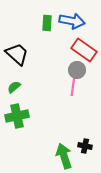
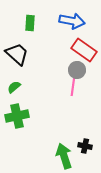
green rectangle: moved 17 px left
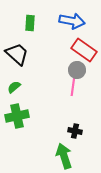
black cross: moved 10 px left, 15 px up
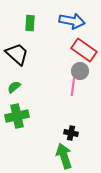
gray circle: moved 3 px right, 1 px down
black cross: moved 4 px left, 2 px down
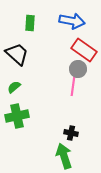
gray circle: moved 2 px left, 2 px up
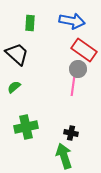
green cross: moved 9 px right, 11 px down
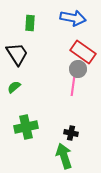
blue arrow: moved 1 px right, 3 px up
red rectangle: moved 1 px left, 2 px down
black trapezoid: rotated 15 degrees clockwise
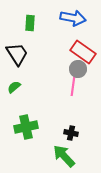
green arrow: rotated 25 degrees counterclockwise
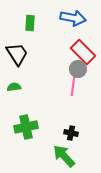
red rectangle: rotated 10 degrees clockwise
green semicircle: rotated 32 degrees clockwise
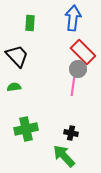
blue arrow: rotated 95 degrees counterclockwise
black trapezoid: moved 2 px down; rotated 10 degrees counterclockwise
green cross: moved 2 px down
